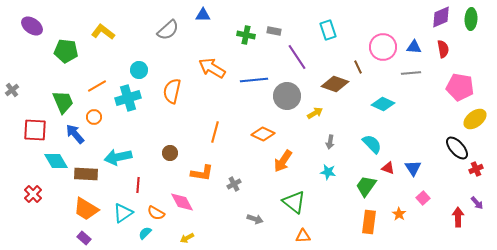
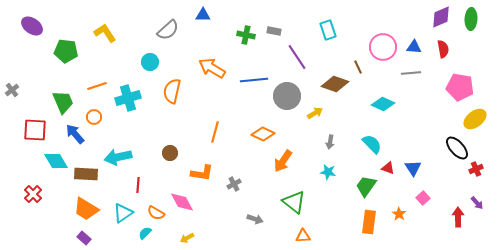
yellow L-shape at (103, 32): moved 2 px right, 1 px down; rotated 20 degrees clockwise
cyan circle at (139, 70): moved 11 px right, 8 px up
orange line at (97, 86): rotated 12 degrees clockwise
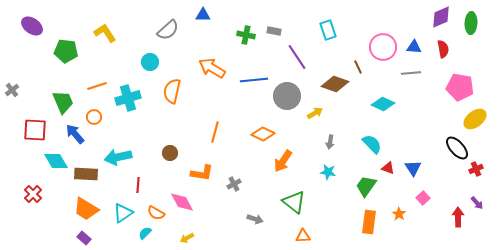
green ellipse at (471, 19): moved 4 px down
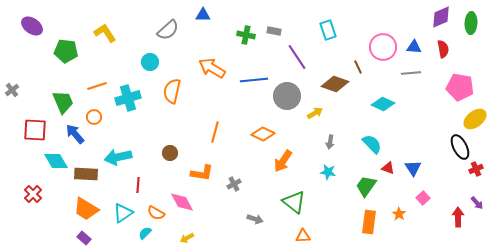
black ellipse at (457, 148): moved 3 px right, 1 px up; rotated 15 degrees clockwise
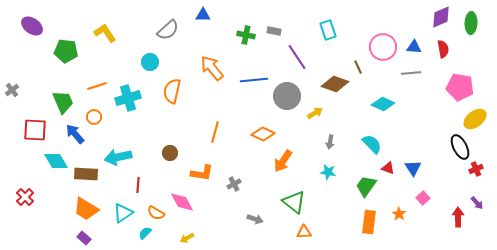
orange arrow at (212, 68): rotated 20 degrees clockwise
red cross at (33, 194): moved 8 px left, 3 px down
orange triangle at (303, 236): moved 1 px right, 4 px up
